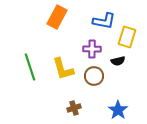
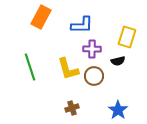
orange rectangle: moved 16 px left
blue L-shape: moved 22 px left, 4 px down; rotated 10 degrees counterclockwise
yellow L-shape: moved 5 px right
brown cross: moved 2 px left
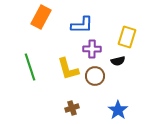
brown circle: moved 1 px right
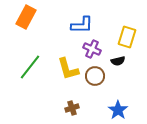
orange rectangle: moved 15 px left
purple cross: rotated 24 degrees clockwise
green line: rotated 56 degrees clockwise
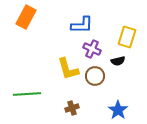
green line: moved 3 px left, 27 px down; rotated 48 degrees clockwise
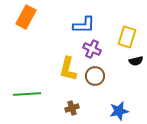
blue L-shape: moved 2 px right
black semicircle: moved 18 px right
yellow L-shape: rotated 30 degrees clockwise
blue star: moved 1 px right, 1 px down; rotated 24 degrees clockwise
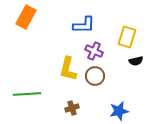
purple cross: moved 2 px right, 2 px down
